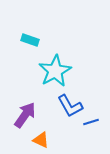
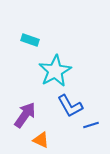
blue line: moved 3 px down
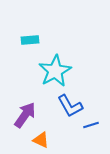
cyan rectangle: rotated 24 degrees counterclockwise
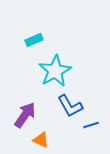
cyan rectangle: moved 4 px right; rotated 18 degrees counterclockwise
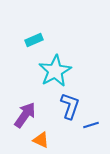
blue L-shape: rotated 132 degrees counterclockwise
